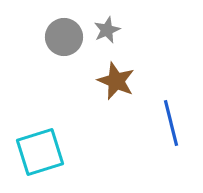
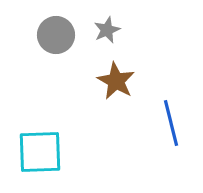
gray circle: moved 8 px left, 2 px up
brown star: rotated 6 degrees clockwise
cyan square: rotated 15 degrees clockwise
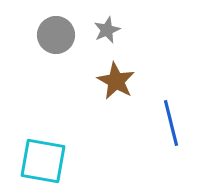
cyan square: moved 3 px right, 9 px down; rotated 12 degrees clockwise
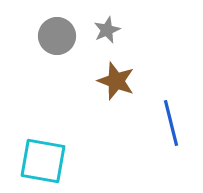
gray circle: moved 1 px right, 1 px down
brown star: rotated 9 degrees counterclockwise
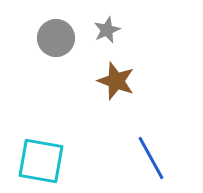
gray circle: moved 1 px left, 2 px down
blue line: moved 20 px left, 35 px down; rotated 15 degrees counterclockwise
cyan square: moved 2 px left
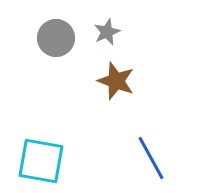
gray star: moved 2 px down
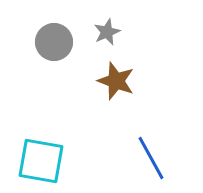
gray circle: moved 2 px left, 4 px down
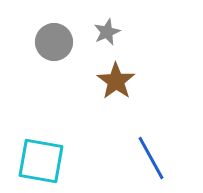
brown star: rotated 15 degrees clockwise
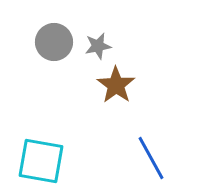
gray star: moved 9 px left, 14 px down; rotated 12 degrees clockwise
brown star: moved 4 px down
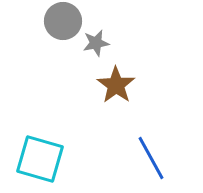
gray circle: moved 9 px right, 21 px up
gray star: moved 2 px left, 3 px up
cyan square: moved 1 px left, 2 px up; rotated 6 degrees clockwise
